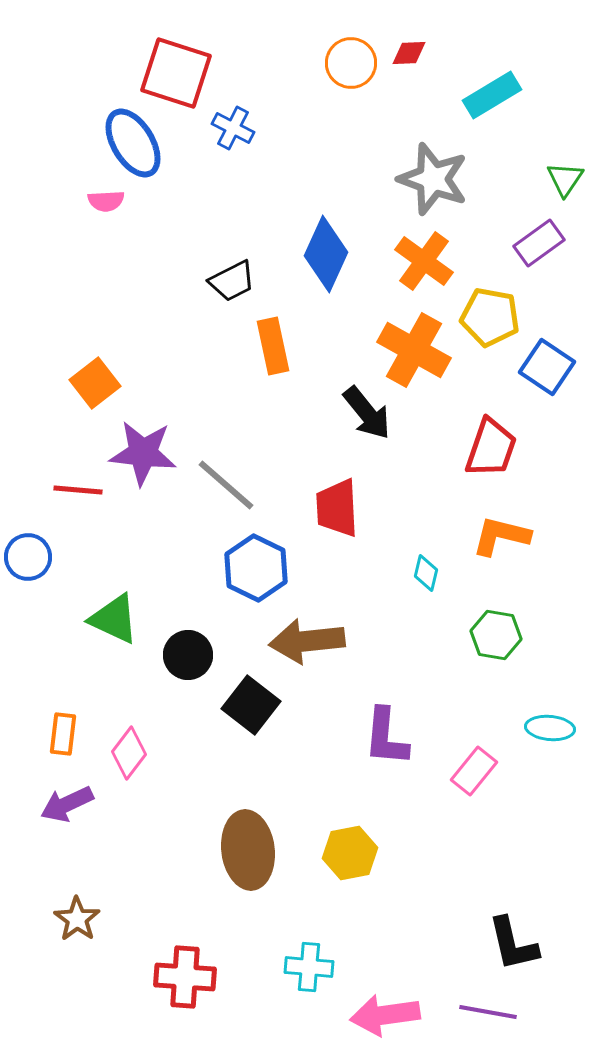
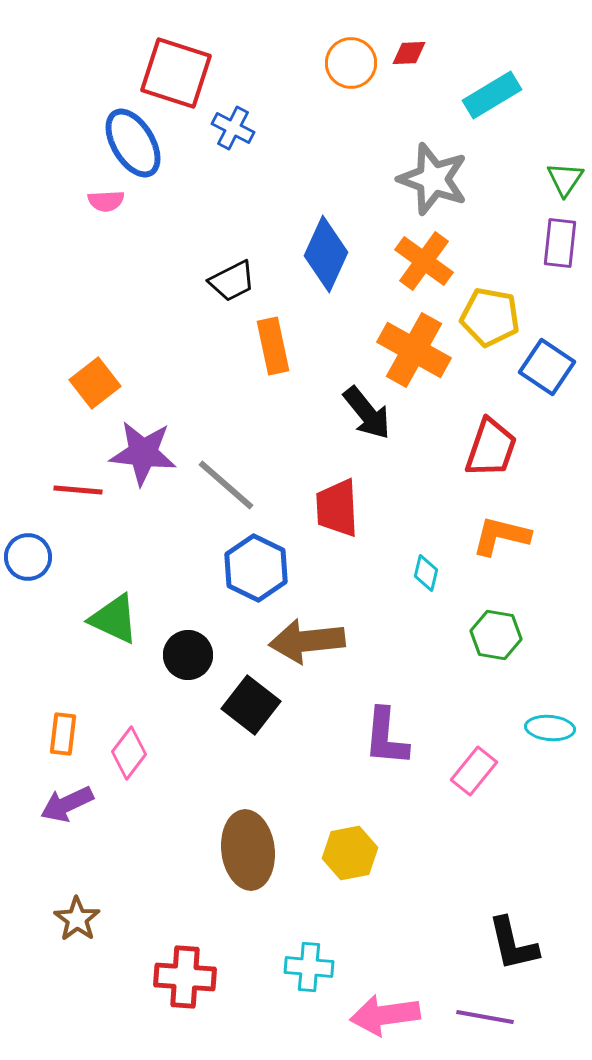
purple rectangle at (539, 243): moved 21 px right; rotated 48 degrees counterclockwise
purple line at (488, 1012): moved 3 px left, 5 px down
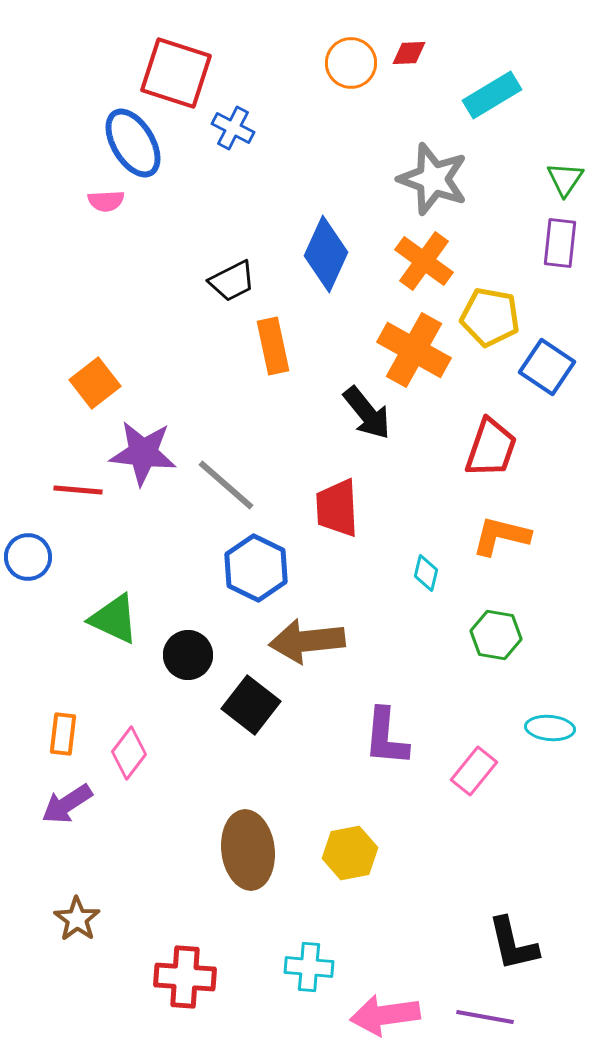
purple arrow at (67, 804): rotated 8 degrees counterclockwise
